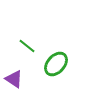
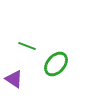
green line: rotated 18 degrees counterclockwise
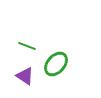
purple triangle: moved 11 px right, 3 px up
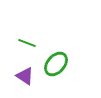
green line: moved 3 px up
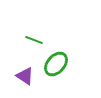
green line: moved 7 px right, 3 px up
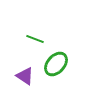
green line: moved 1 px right, 1 px up
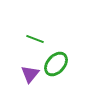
purple triangle: moved 5 px right, 2 px up; rotated 36 degrees clockwise
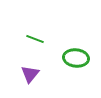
green ellipse: moved 20 px right, 6 px up; rotated 55 degrees clockwise
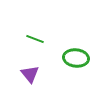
purple triangle: rotated 18 degrees counterclockwise
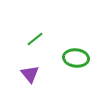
green line: rotated 60 degrees counterclockwise
